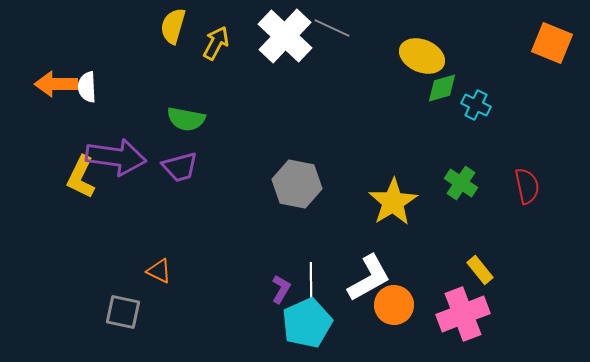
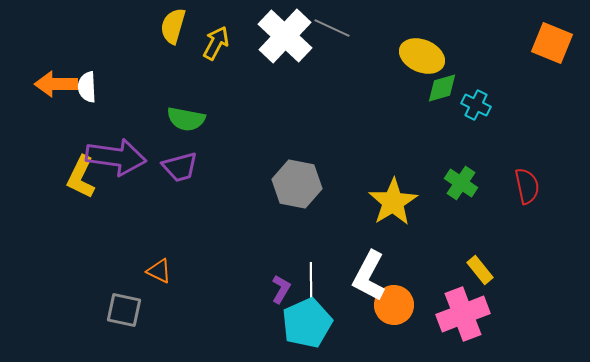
white L-shape: moved 2 px up; rotated 147 degrees clockwise
gray square: moved 1 px right, 2 px up
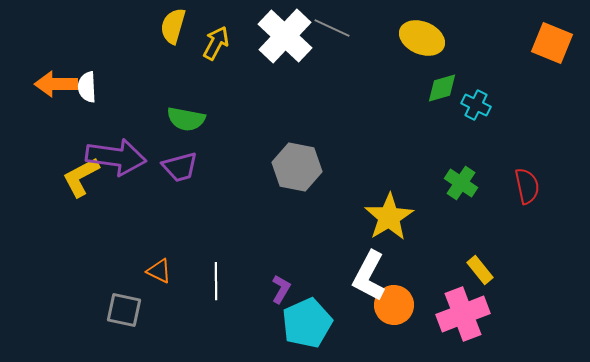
yellow ellipse: moved 18 px up
yellow L-shape: rotated 36 degrees clockwise
gray hexagon: moved 17 px up
yellow star: moved 4 px left, 15 px down
white line: moved 95 px left
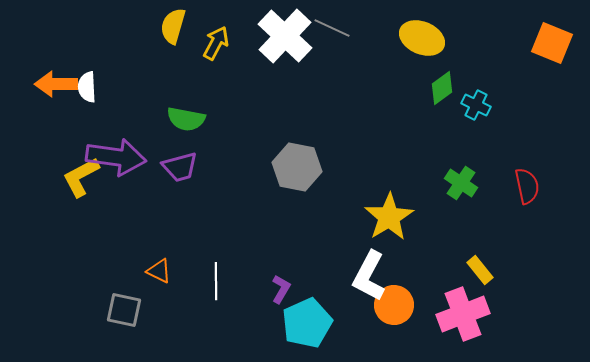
green diamond: rotated 20 degrees counterclockwise
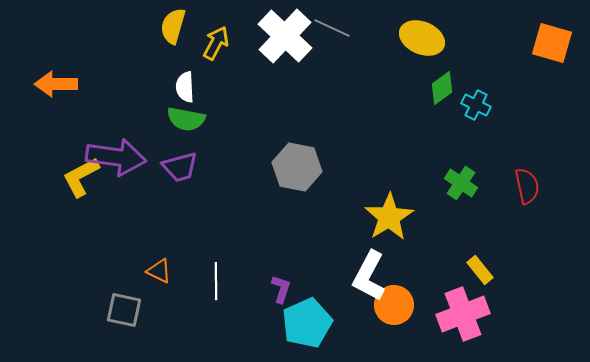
orange square: rotated 6 degrees counterclockwise
white semicircle: moved 98 px right
purple L-shape: rotated 12 degrees counterclockwise
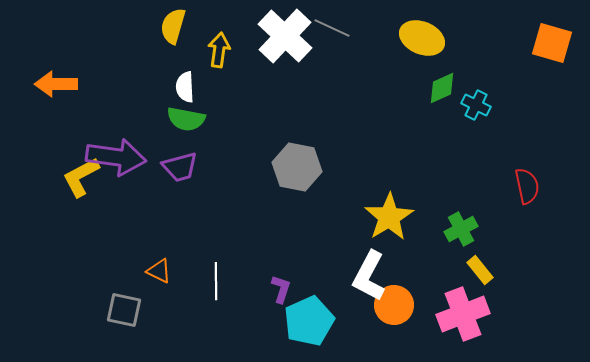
yellow arrow: moved 3 px right, 7 px down; rotated 20 degrees counterclockwise
green diamond: rotated 12 degrees clockwise
green cross: moved 46 px down; rotated 28 degrees clockwise
cyan pentagon: moved 2 px right, 2 px up
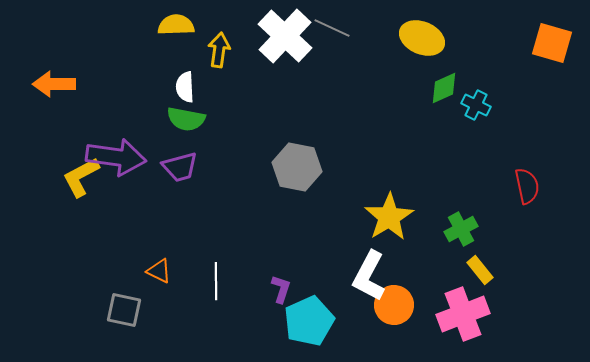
yellow semicircle: moved 3 px right, 1 px up; rotated 72 degrees clockwise
orange arrow: moved 2 px left
green diamond: moved 2 px right
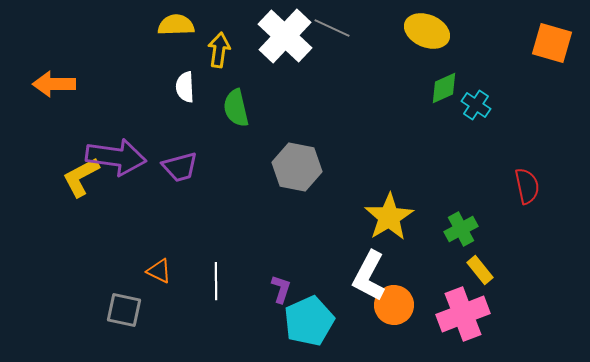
yellow ellipse: moved 5 px right, 7 px up
cyan cross: rotated 8 degrees clockwise
green semicircle: moved 50 px right, 11 px up; rotated 66 degrees clockwise
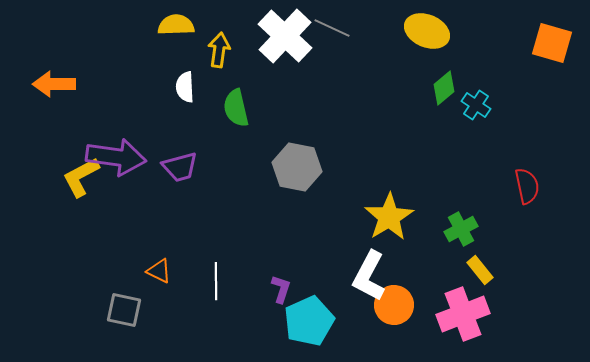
green diamond: rotated 16 degrees counterclockwise
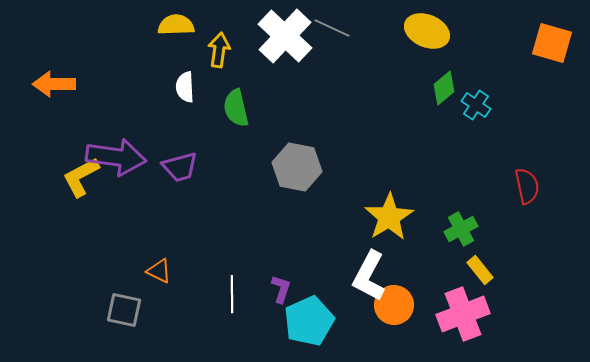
white line: moved 16 px right, 13 px down
